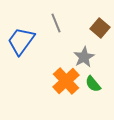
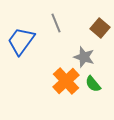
gray star: rotated 25 degrees counterclockwise
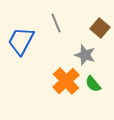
blue trapezoid: rotated 8 degrees counterclockwise
gray star: moved 1 px right, 2 px up
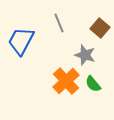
gray line: moved 3 px right
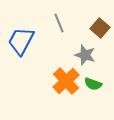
green semicircle: rotated 30 degrees counterclockwise
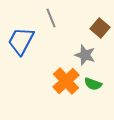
gray line: moved 8 px left, 5 px up
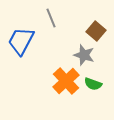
brown square: moved 4 px left, 3 px down
gray star: moved 1 px left
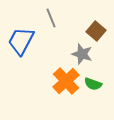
gray star: moved 2 px left, 1 px up
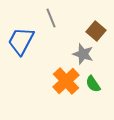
gray star: moved 1 px right
green semicircle: rotated 36 degrees clockwise
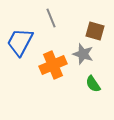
brown square: moved 1 px left; rotated 24 degrees counterclockwise
blue trapezoid: moved 1 px left, 1 px down
orange cross: moved 13 px left, 16 px up; rotated 20 degrees clockwise
